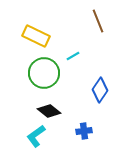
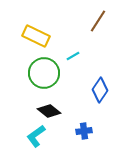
brown line: rotated 55 degrees clockwise
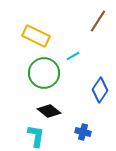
blue cross: moved 1 px left, 1 px down; rotated 21 degrees clockwise
cyan L-shape: rotated 135 degrees clockwise
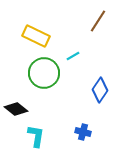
black diamond: moved 33 px left, 2 px up
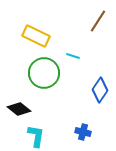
cyan line: rotated 48 degrees clockwise
black diamond: moved 3 px right
